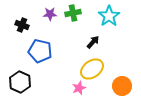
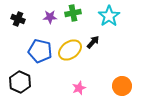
purple star: moved 3 px down
black cross: moved 4 px left, 6 px up
yellow ellipse: moved 22 px left, 19 px up
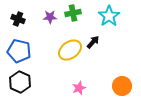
blue pentagon: moved 21 px left
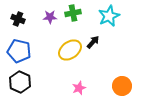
cyan star: rotated 10 degrees clockwise
